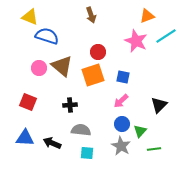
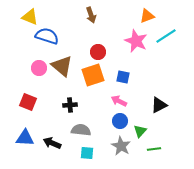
pink arrow: moved 2 px left; rotated 70 degrees clockwise
black triangle: rotated 18 degrees clockwise
blue circle: moved 2 px left, 3 px up
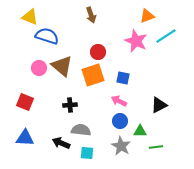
blue square: moved 1 px down
red square: moved 3 px left
green triangle: rotated 48 degrees clockwise
black arrow: moved 9 px right
green line: moved 2 px right, 2 px up
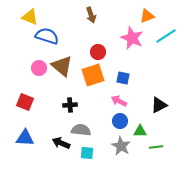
pink star: moved 4 px left, 3 px up
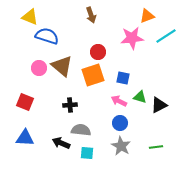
pink star: rotated 30 degrees counterclockwise
blue circle: moved 2 px down
green triangle: moved 34 px up; rotated 16 degrees clockwise
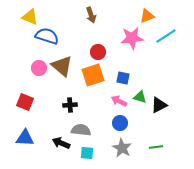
gray star: moved 1 px right, 2 px down
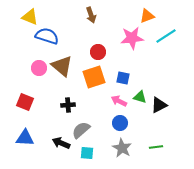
orange square: moved 1 px right, 2 px down
black cross: moved 2 px left
gray semicircle: rotated 48 degrees counterclockwise
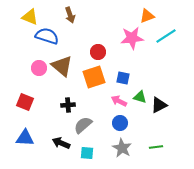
brown arrow: moved 21 px left
gray semicircle: moved 2 px right, 5 px up
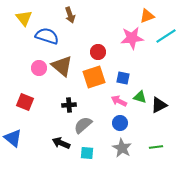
yellow triangle: moved 6 px left, 1 px down; rotated 30 degrees clockwise
black cross: moved 1 px right
blue triangle: moved 12 px left; rotated 36 degrees clockwise
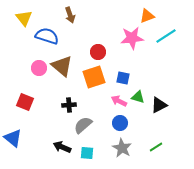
green triangle: moved 2 px left
black arrow: moved 1 px right, 4 px down
green line: rotated 24 degrees counterclockwise
